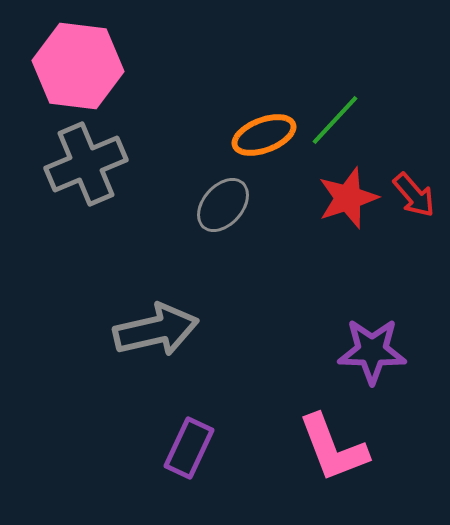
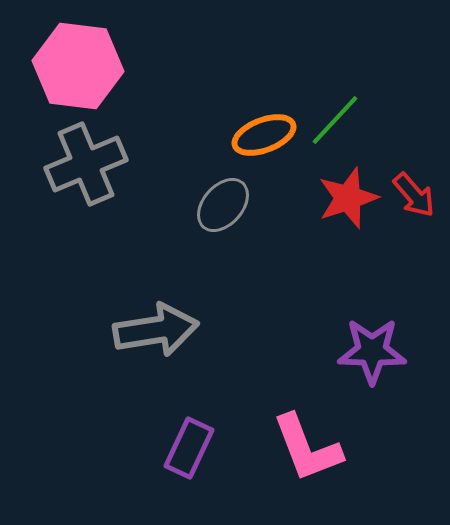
gray arrow: rotated 4 degrees clockwise
pink L-shape: moved 26 px left
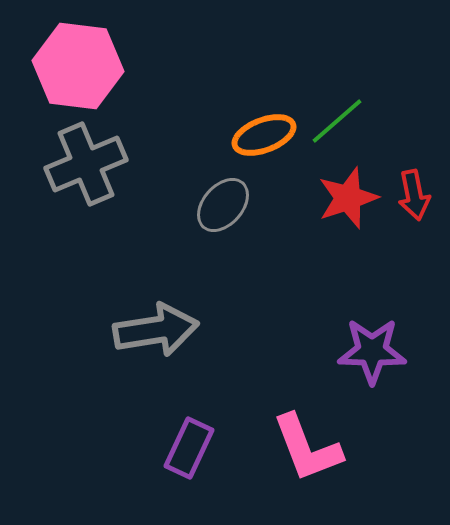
green line: moved 2 px right, 1 px down; rotated 6 degrees clockwise
red arrow: rotated 30 degrees clockwise
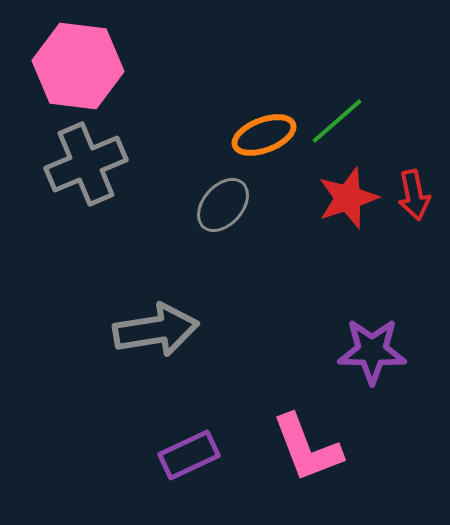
purple rectangle: moved 7 px down; rotated 40 degrees clockwise
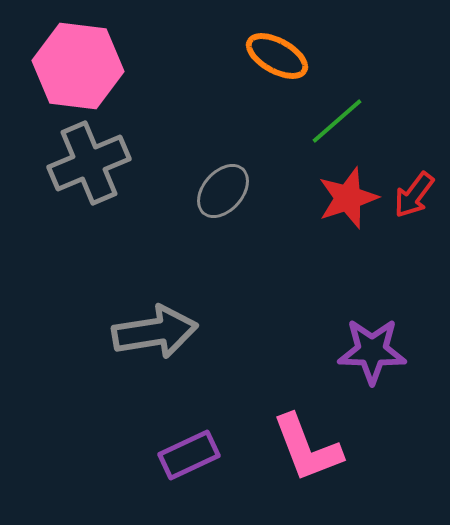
orange ellipse: moved 13 px right, 79 px up; rotated 50 degrees clockwise
gray cross: moved 3 px right, 1 px up
red arrow: rotated 48 degrees clockwise
gray ellipse: moved 14 px up
gray arrow: moved 1 px left, 2 px down
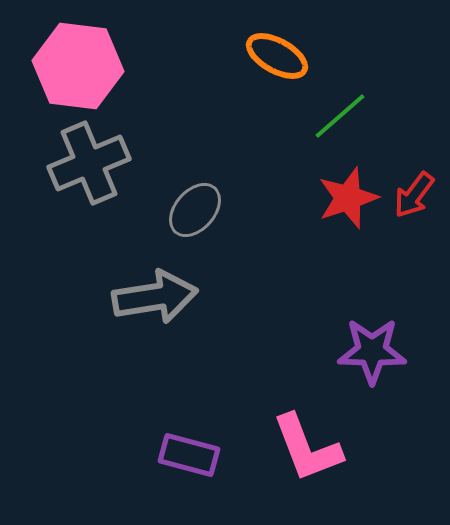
green line: moved 3 px right, 5 px up
gray ellipse: moved 28 px left, 19 px down
gray arrow: moved 35 px up
purple rectangle: rotated 40 degrees clockwise
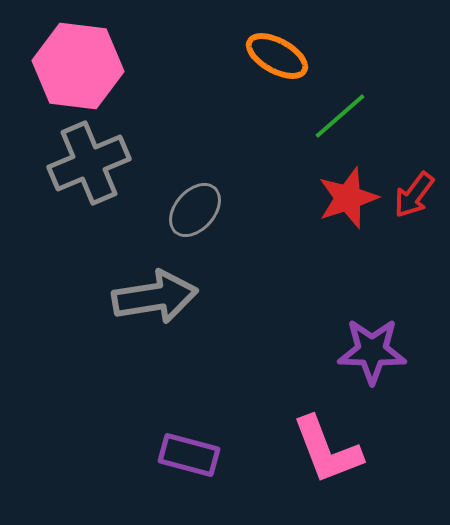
pink L-shape: moved 20 px right, 2 px down
